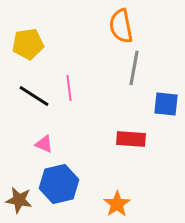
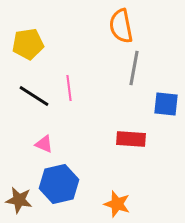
orange star: rotated 20 degrees counterclockwise
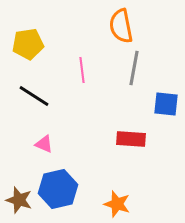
pink line: moved 13 px right, 18 px up
blue hexagon: moved 1 px left, 5 px down
brown star: rotated 8 degrees clockwise
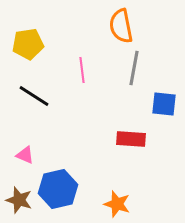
blue square: moved 2 px left
pink triangle: moved 19 px left, 11 px down
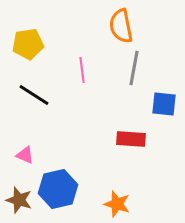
black line: moved 1 px up
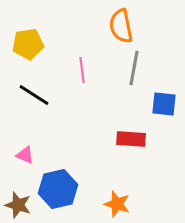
brown star: moved 1 px left, 5 px down
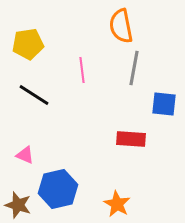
orange star: rotated 12 degrees clockwise
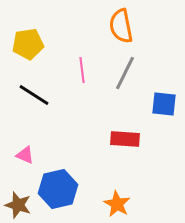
gray line: moved 9 px left, 5 px down; rotated 16 degrees clockwise
red rectangle: moved 6 px left
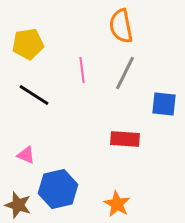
pink triangle: moved 1 px right
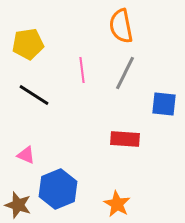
blue hexagon: rotated 9 degrees counterclockwise
